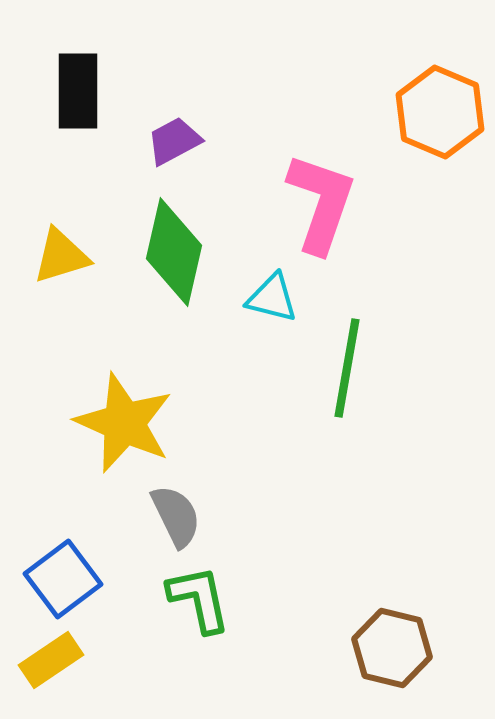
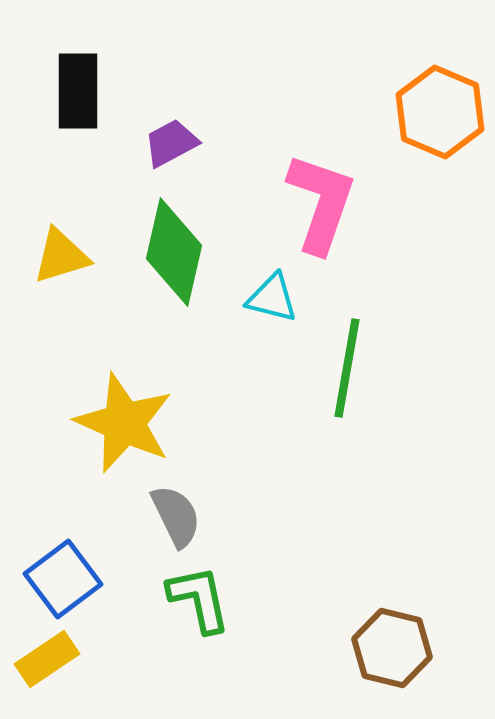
purple trapezoid: moved 3 px left, 2 px down
yellow rectangle: moved 4 px left, 1 px up
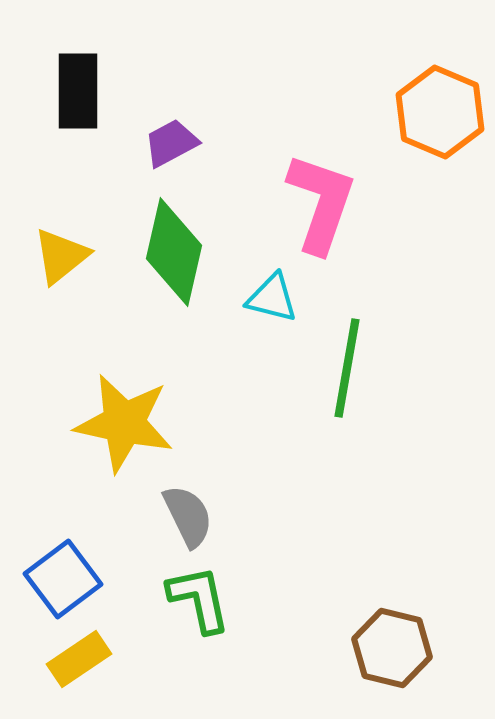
yellow triangle: rotated 22 degrees counterclockwise
yellow star: rotated 12 degrees counterclockwise
gray semicircle: moved 12 px right
yellow rectangle: moved 32 px right
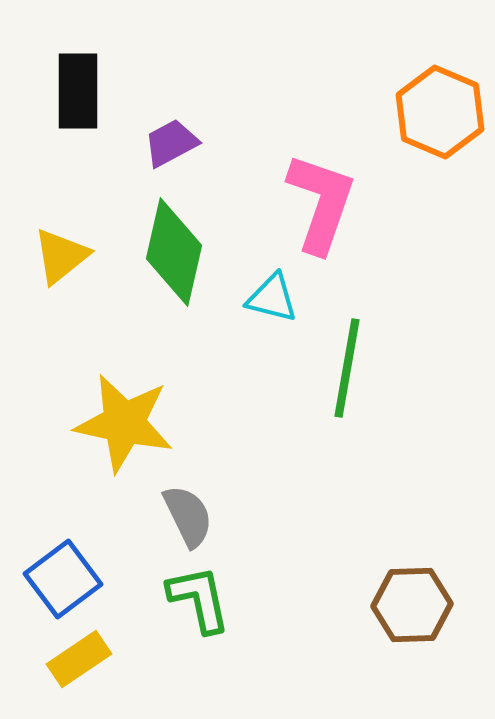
brown hexagon: moved 20 px right, 43 px up; rotated 16 degrees counterclockwise
